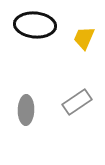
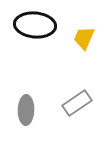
gray rectangle: moved 1 px down
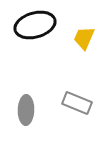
black ellipse: rotated 21 degrees counterclockwise
gray rectangle: rotated 56 degrees clockwise
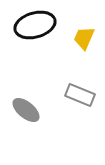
gray rectangle: moved 3 px right, 8 px up
gray ellipse: rotated 52 degrees counterclockwise
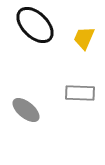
black ellipse: rotated 60 degrees clockwise
gray rectangle: moved 2 px up; rotated 20 degrees counterclockwise
